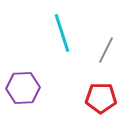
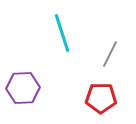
gray line: moved 4 px right, 4 px down
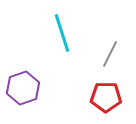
purple hexagon: rotated 16 degrees counterclockwise
red pentagon: moved 5 px right, 1 px up
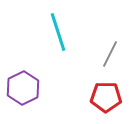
cyan line: moved 4 px left, 1 px up
purple hexagon: rotated 8 degrees counterclockwise
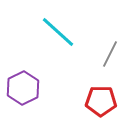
cyan line: rotated 30 degrees counterclockwise
red pentagon: moved 5 px left, 4 px down
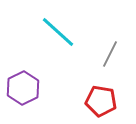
red pentagon: rotated 8 degrees clockwise
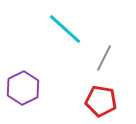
cyan line: moved 7 px right, 3 px up
gray line: moved 6 px left, 4 px down
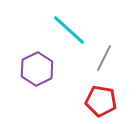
cyan line: moved 4 px right, 1 px down
purple hexagon: moved 14 px right, 19 px up
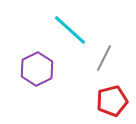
cyan line: moved 1 px right
red pentagon: moved 11 px right; rotated 24 degrees counterclockwise
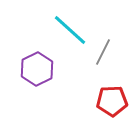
gray line: moved 1 px left, 6 px up
red pentagon: rotated 12 degrees clockwise
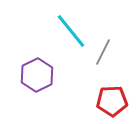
cyan line: moved 1 px right, 1 px down; rotated 9 degrees clockwise
purple hexagon: moved 6 px down
